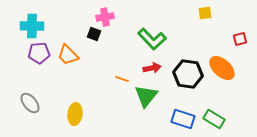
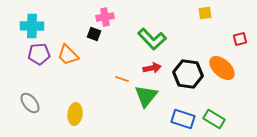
purple pentagon: moved 1 px down
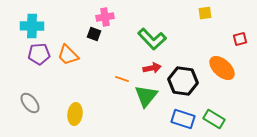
black hexagon: moved 5 px left, 7 px down
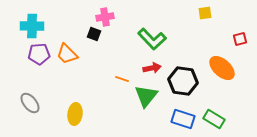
orange trapezoid: moved 1 px left, 1 px up
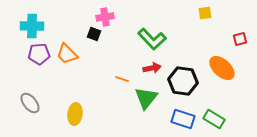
green triangle: moved 2 px down
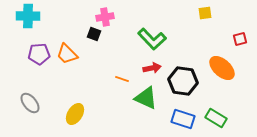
cyan cross: moved 4 px left, 10 px up
green triangle: rotated 45 degrees counterclockwise
yellow ellipse: rotated 25 degrees clockwise
green rectangle: moved 2 px right, 1 px up
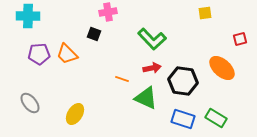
pink cross: moved 3 px right, 5 px up
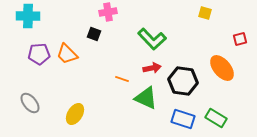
yellow square: rotated 24 degrees clockwise
orange ellipse: rotated 8 degrees clockwise
